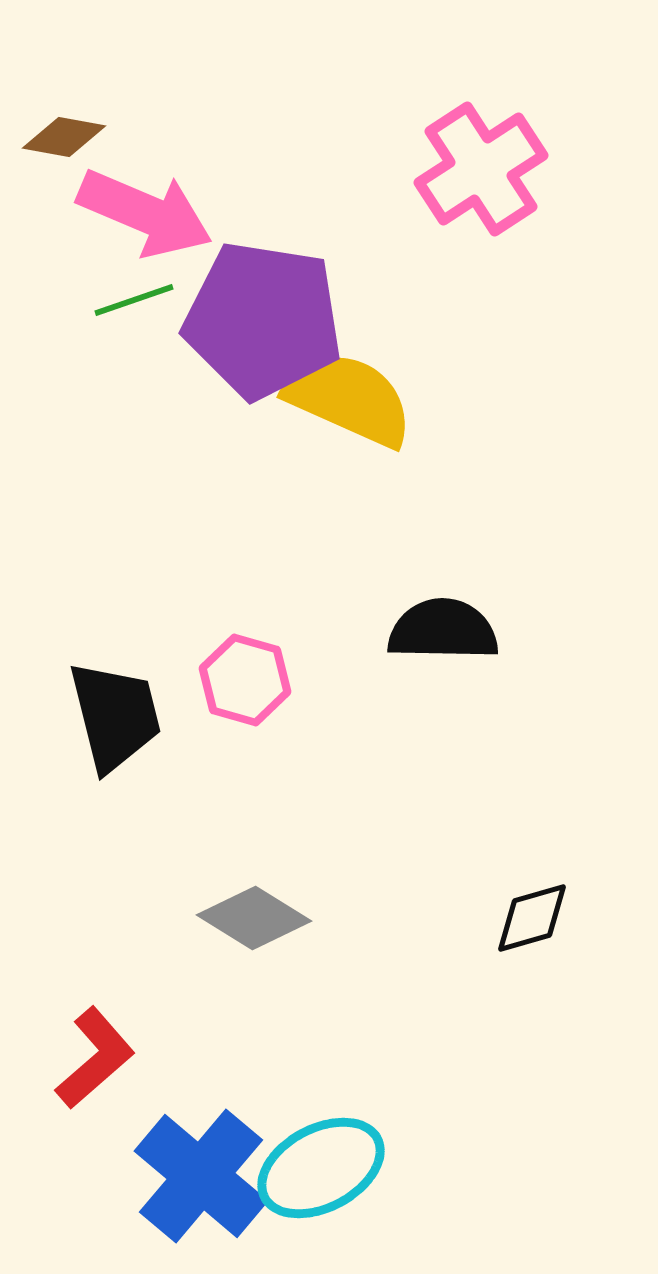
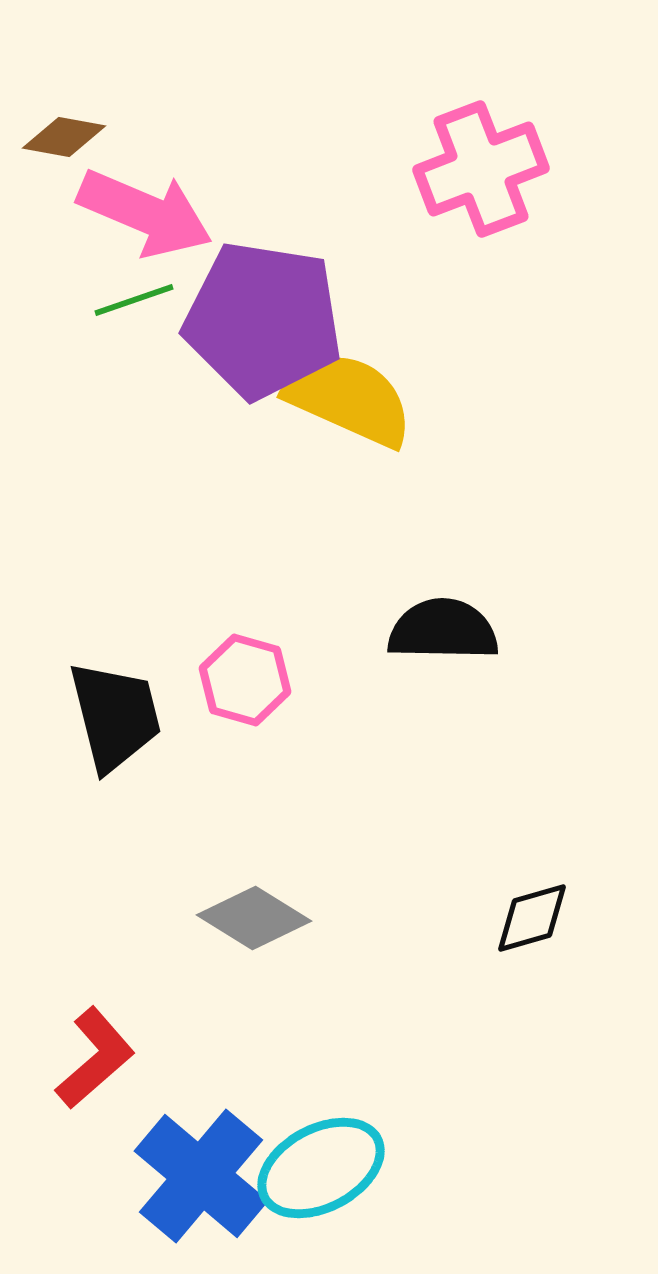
pink cross: rotated 12 degrees clockwise
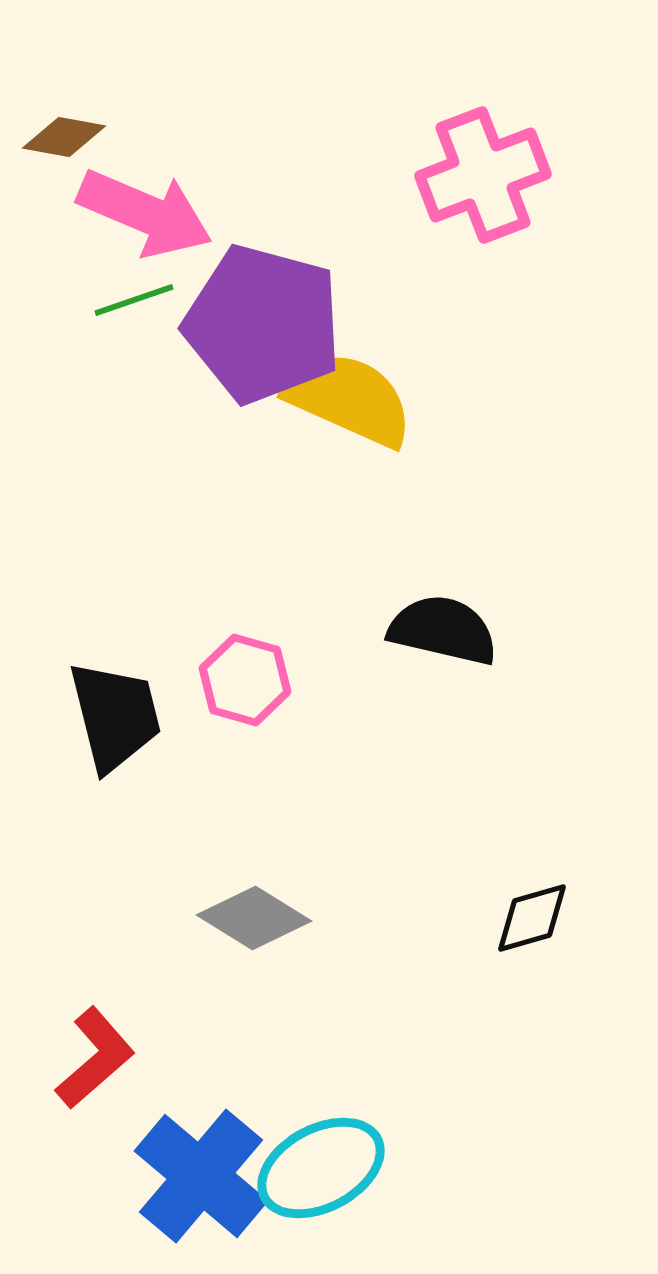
pink cross: moved 2 px right, 6 px down
purple pentagon: moved 4 px down; rotated 6 degrees clockwise
black semicircle: rotated 12 degrees clockwise
